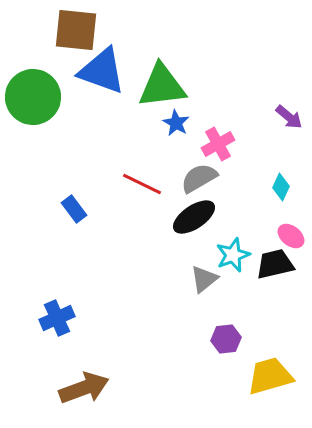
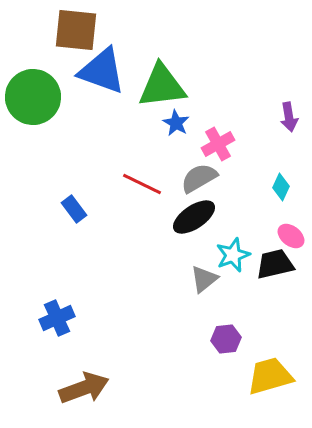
purple arrow: rotated 40 degrees clockwise
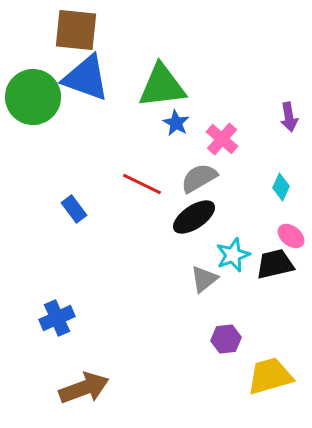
blue triangle: moved 16 px left, 7 px down
pink cross: moved 4 px right, 5 px up; rotated 20 degrees counterclockwise
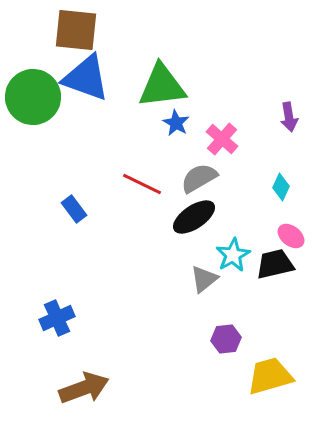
cyan star: rotated 8 degrees counterclockwise
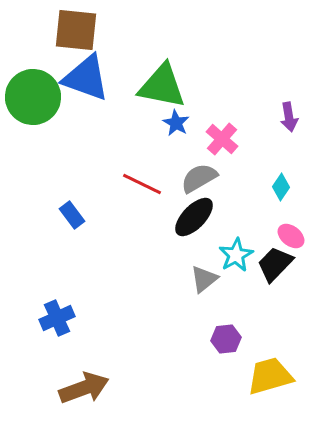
green triangle: rotated 18 degrees clockwise
cyan diamond: rotated 8 degrees clockwise
blue rectangle: moved 2 px left, 6 px down
black ellipse: rotated 12 degrees counterclockwise
cyan star: moved 3 px right
black trapezoid: rotated 33 degrees counterclockwise
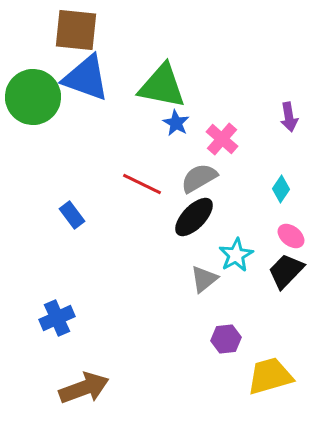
cyan diamond: moved 2 px down
black trapezoid: moved 11 px right, 7 px down
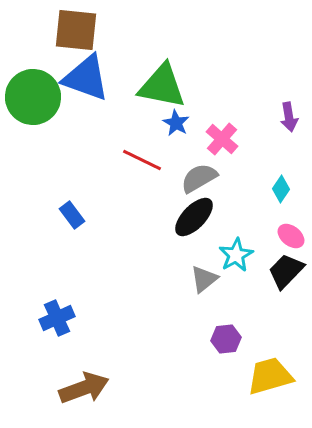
red line: moved 24 px up
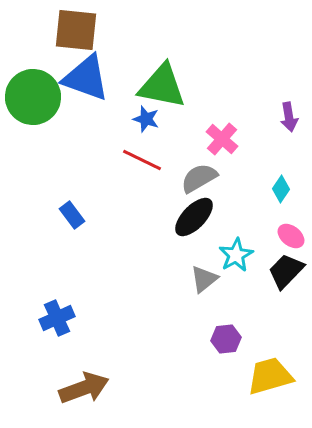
blue star: moved 30 px left, 4 px up; rotated 12 degrees counterclockwise
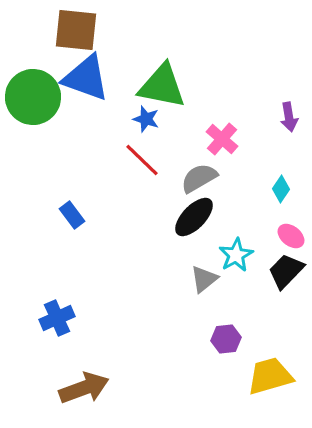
red line: rotated 18 degrees clockwise
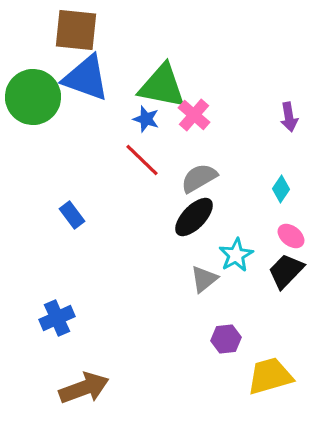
pink cross: moved 28 px left, 24 px up
